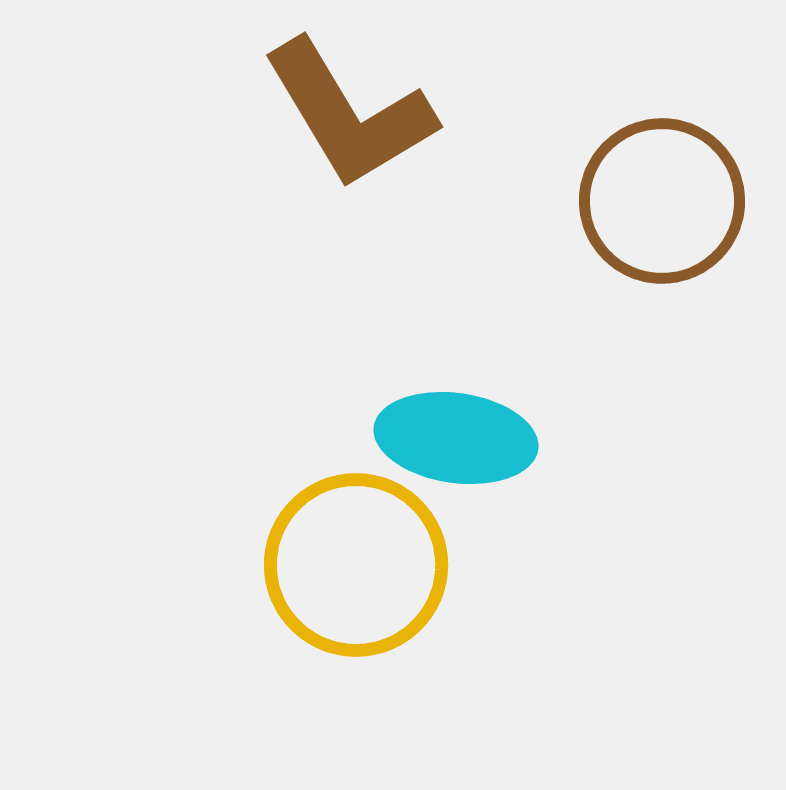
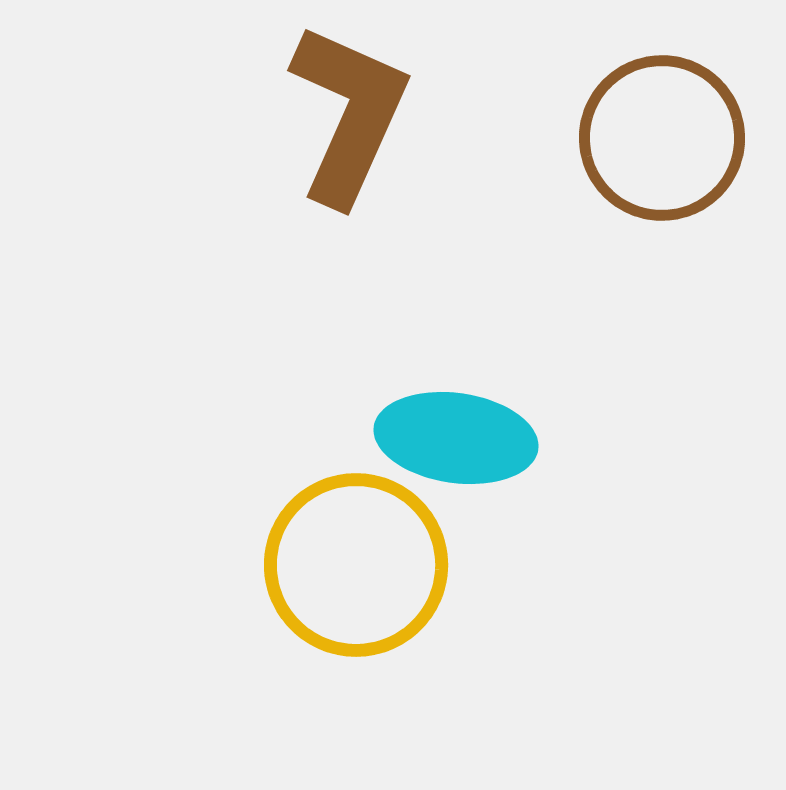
brown L-shape: rotated 125 degrees counterclockwise
brown circle: moved 63 px up
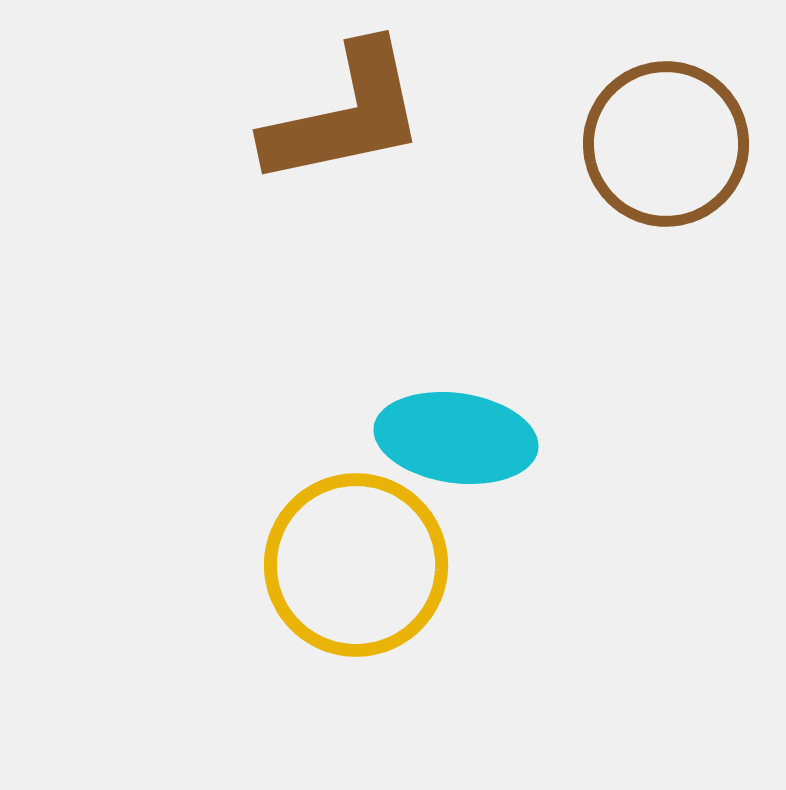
brown L-shape: moved 4 px left, 1 px down; rotated 54 degrees clockwise
brown circle: moved 4 px right, 6 px down
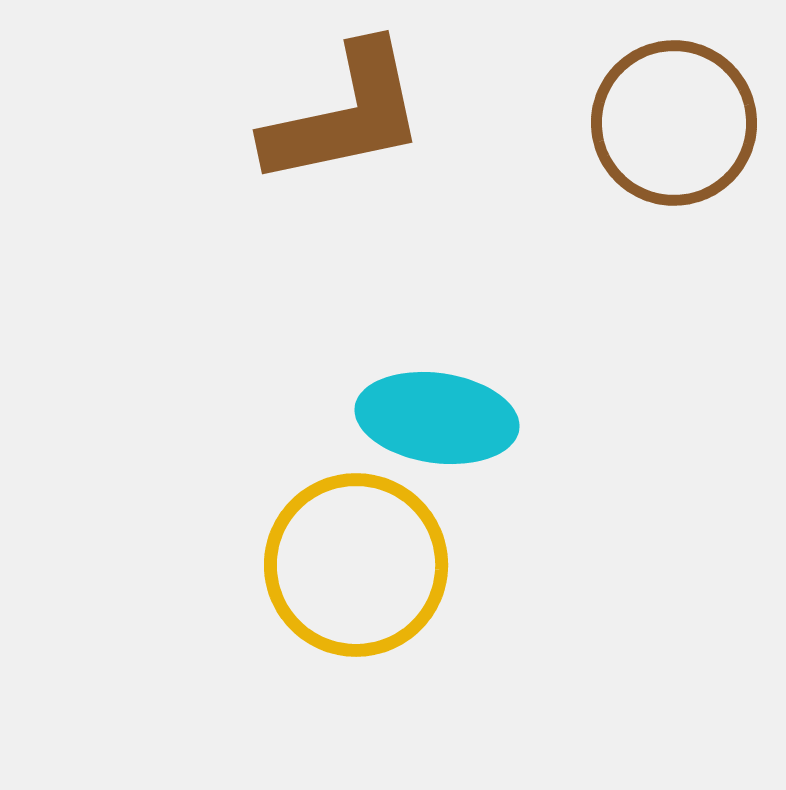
brown circle: moved 8 px right, 21 px up
cyan ellipse: moved 19 px left, 20 px up
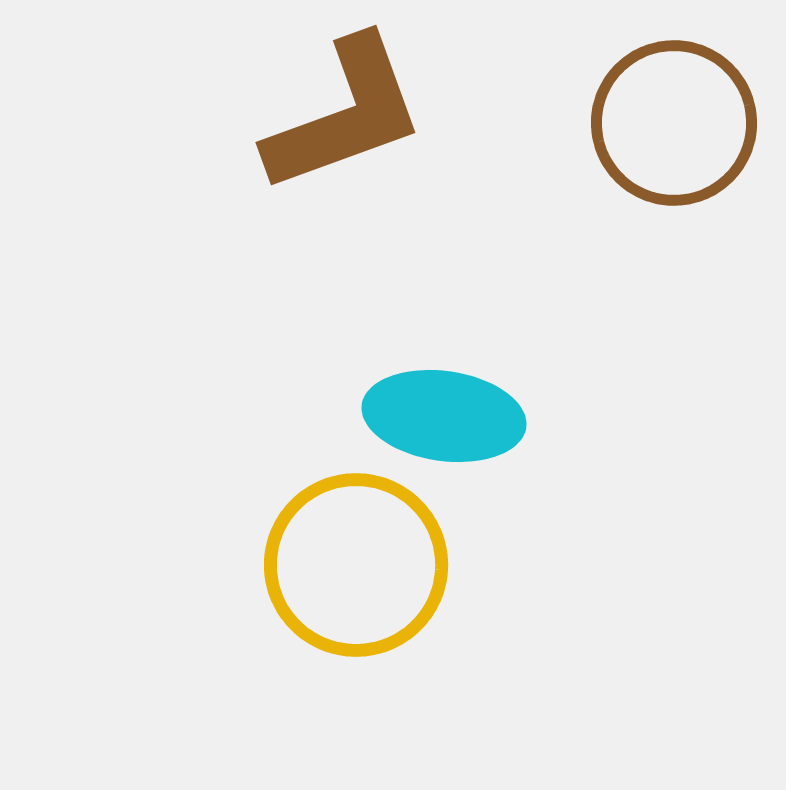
brown L-shape: rotated 8 degrees counterclockwise
cyan ellipse: moved 7 px right, 2 px up
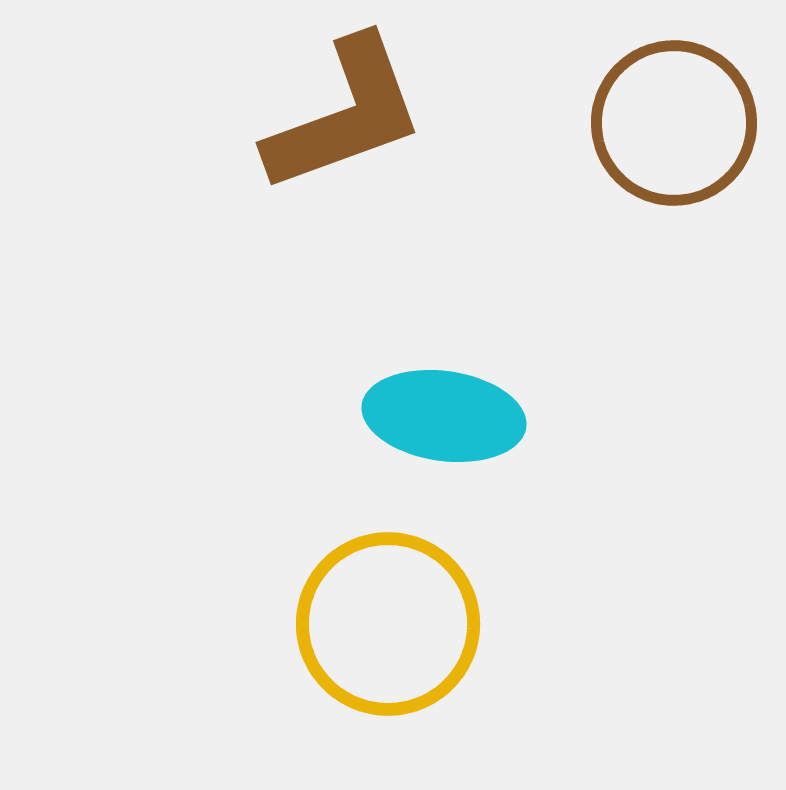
yellow circle: moved 32 px right, 59 px down
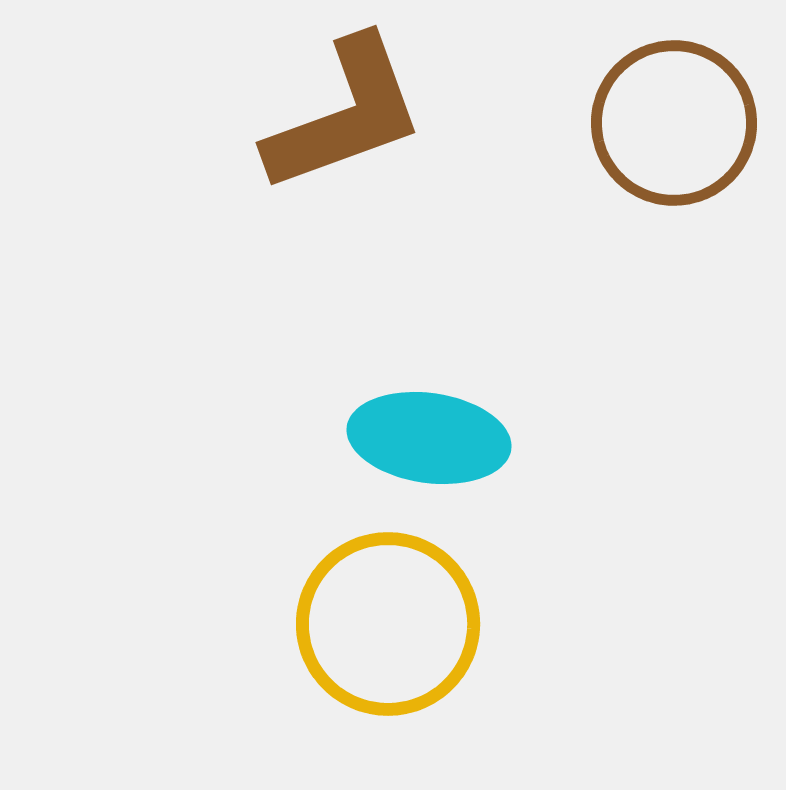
cyan ellipse: moved 15 px left, 22 px down
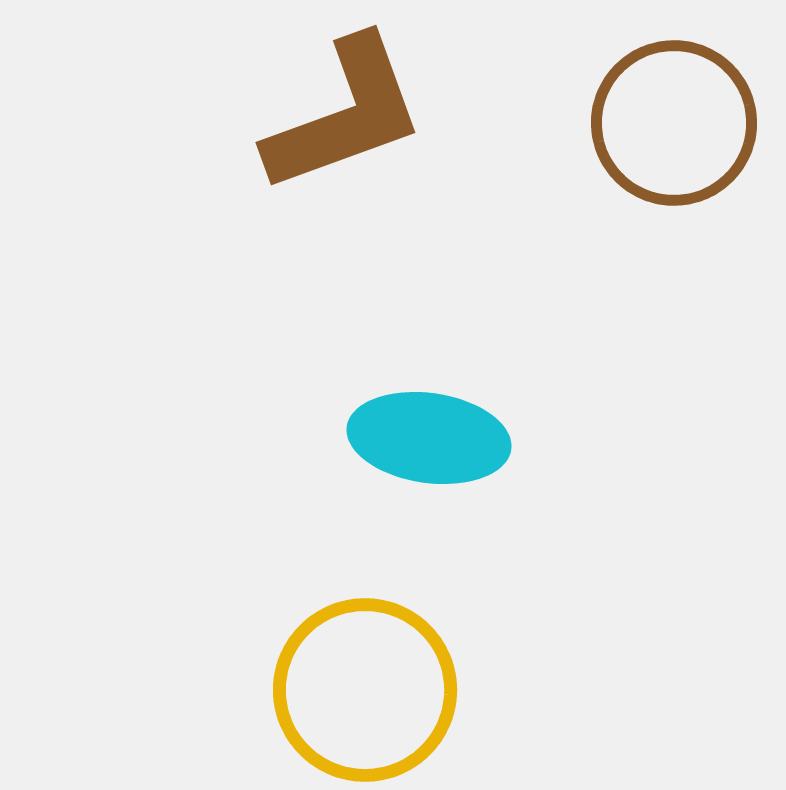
yellow circle: moved 23 px left, 66 px down
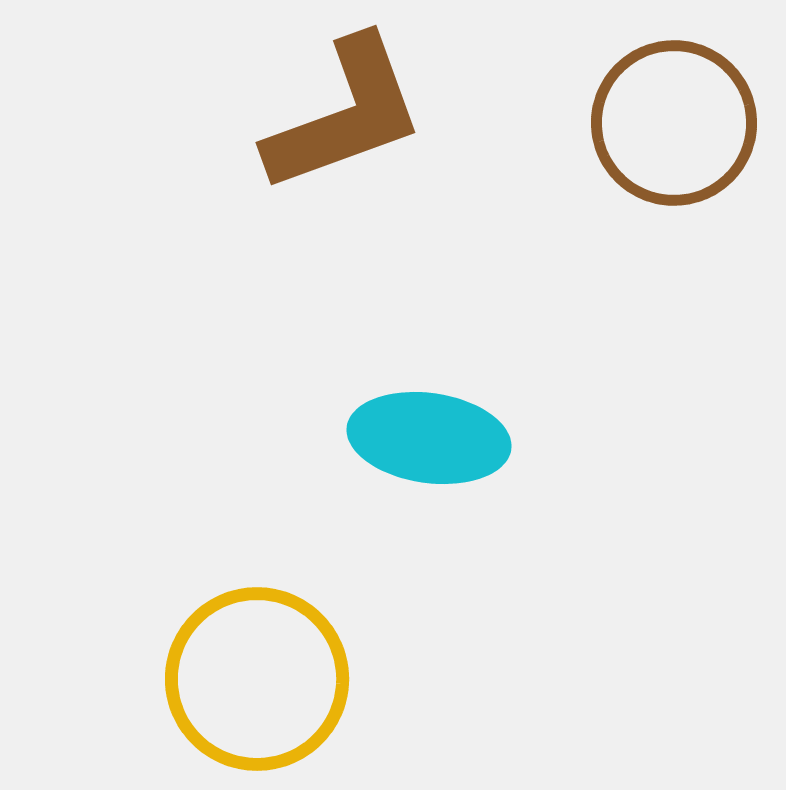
yellow circle: moved 108 px left, 11 px up
